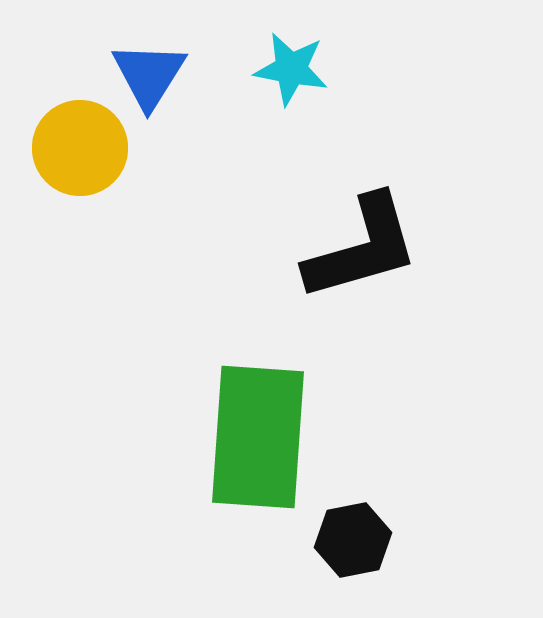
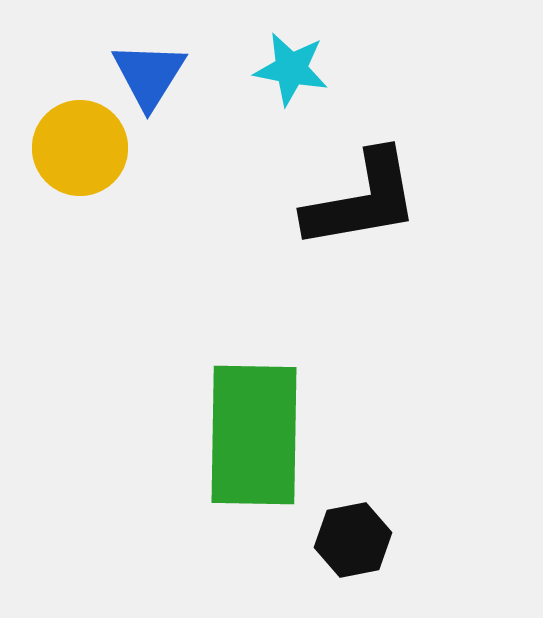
black L-shape: moved 48 px up; rotated 6 degrees clockwise
green rectangle: moved 4 px left, 2 px up; rotated 3 degrees counterclockwise
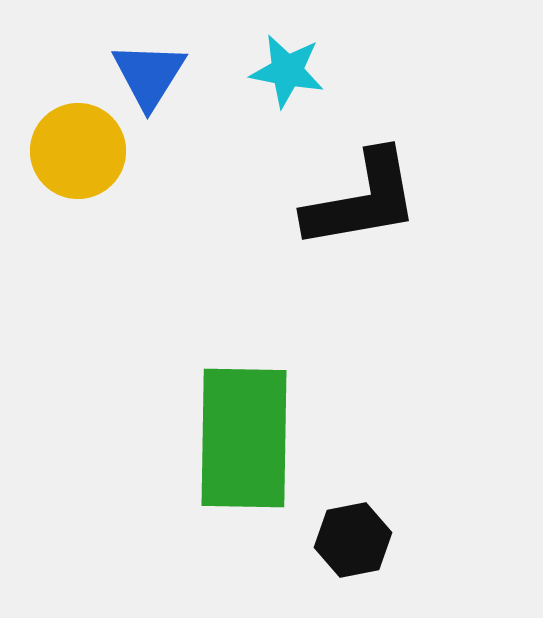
cyan star: moved 4 px left, 2 px down
yellow circle: moved 2 px left, 3 px down
green rectangle: moved 10 px left, 3 px down
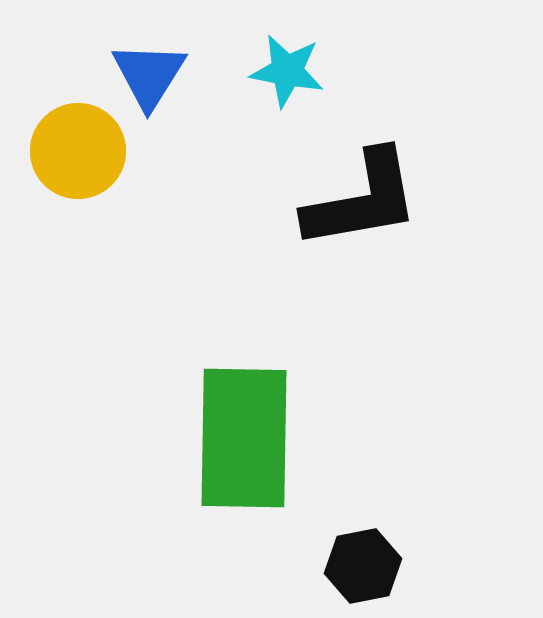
black hexagon: moved 10 px right, 26 px down
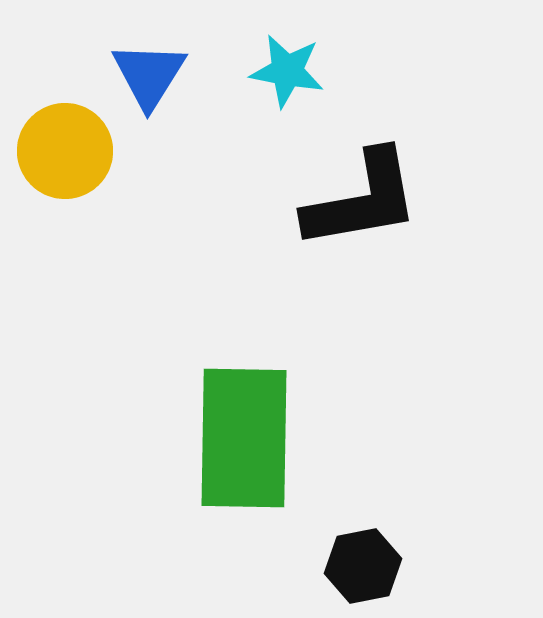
yellow circle: moved 13 px left
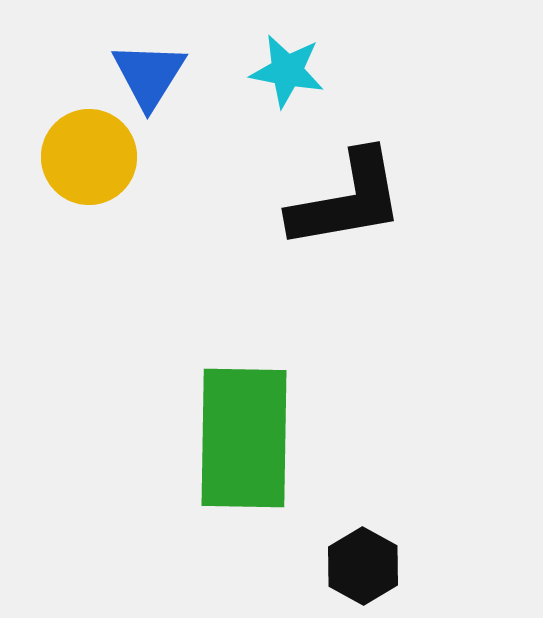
yellow circle: moved 24 px right, 6 px down
black L-shape: moved 15 px left
black hexagon: rotated 20 degrees counterclockwise
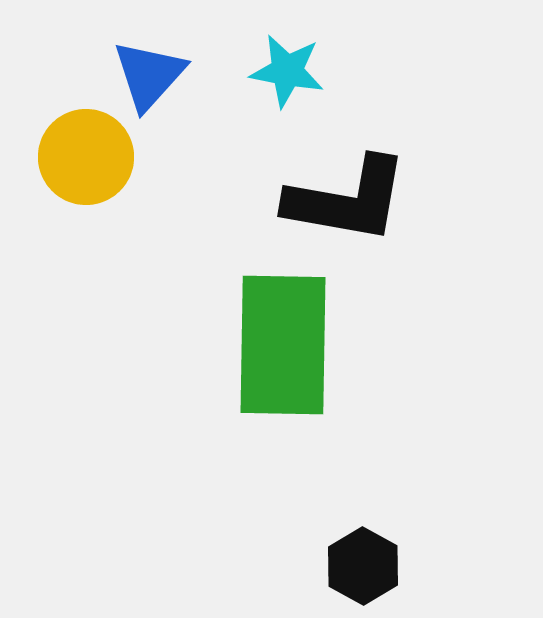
blue triangle: rotated 10 degrees clockwise
yellow circle: moved 3 px left
black L-shape: rotated 20 degrees clockwise
green rectangle: moved 39 px right, 93 px up
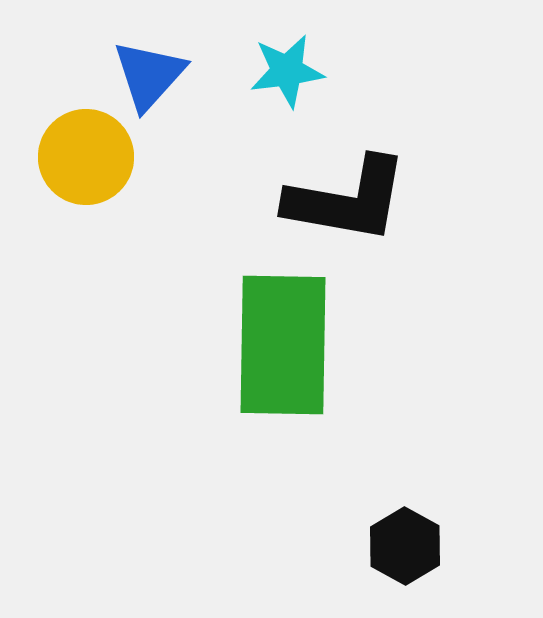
cyan star: rotated 18 degrees counterclockwise
black hexagon: moved 42 px right, 20 px up
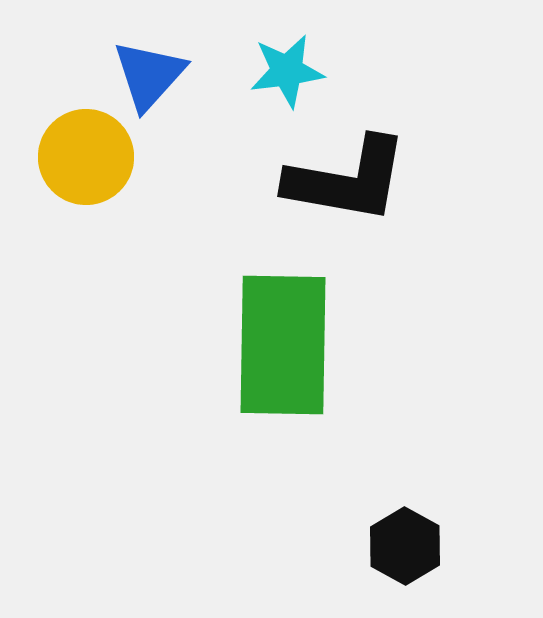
black L-shape: moved 20 px up
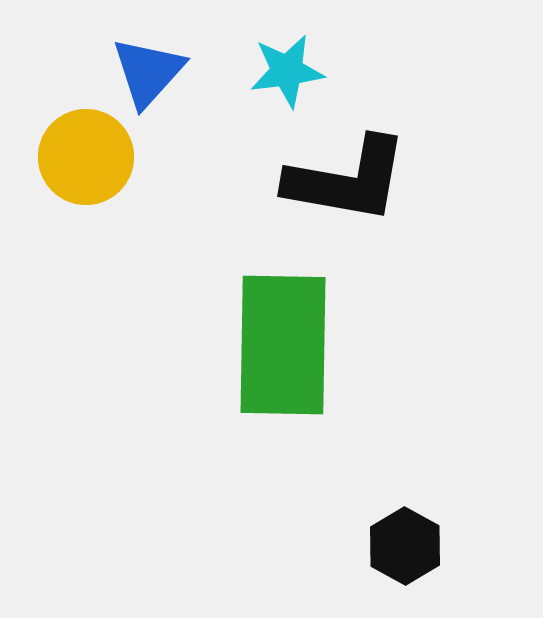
blue triangle: moved 1 px left, 3 px up
